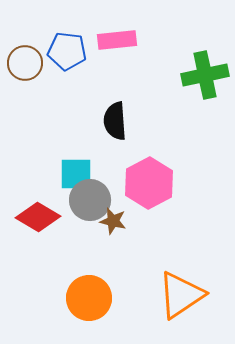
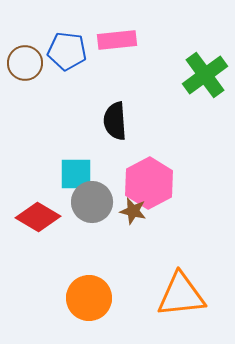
green cross: rotated 24 degrees counterclockwise
gray circle: moved 2 px right, 2 px down
brown star: moved 20 px right, 10 px up
orange triangle: rotated 28 degrees clockwise
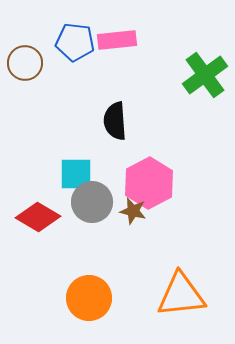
blue pentagon: moved 8 px right, 9 px up
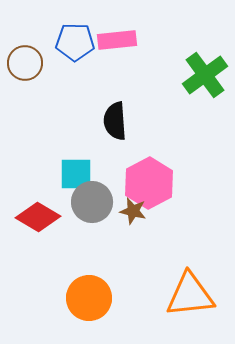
blue pentagon: rotated 6 degrees counterclockwise
orange triangle: moved 9 px right
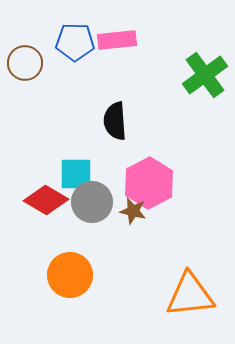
red diamond: moved 8 px right, 17 px up
orange circle: moved 19 px left, 23 px up
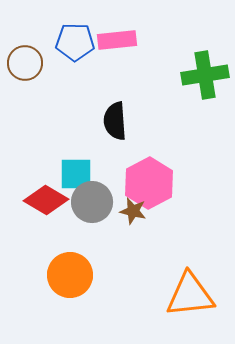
green cross: rotated 27 degrees clockwise
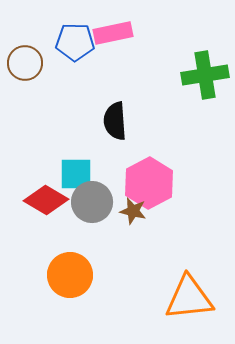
pink rectangle: moved 4 px left, 7 px up; rotated 6 degrees counterclockwise
orange triangle: moved 1 px left, 3 px down
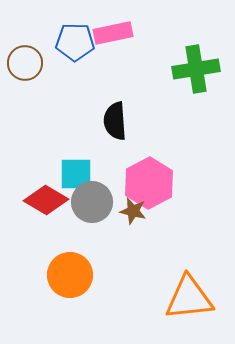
green cross: moved 9 px left, 6 px up
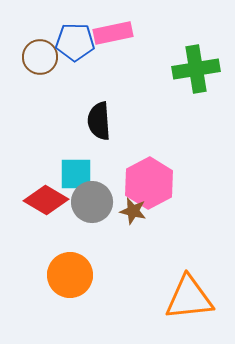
brown circle: moved 15 px right, 6 px up
black semicircle: moved 16 px left
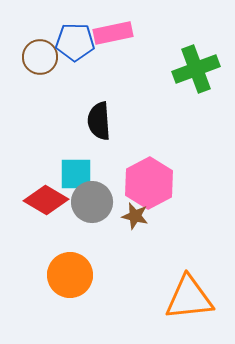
green cross: rotated 12 degrees counterclockwise
brown star: moved 2 px right, 5 px down
